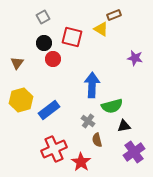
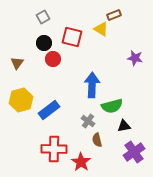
red cross: rotated 25 degrees clockwise
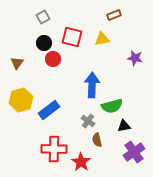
yellow triangle: moved 1 px right, 10 px down; rotated 42 degrees counterclockwise
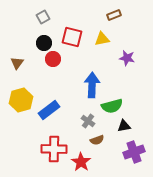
purple star: moved 8 px left
brown semicircle: rotated 96 degrees counterclockwise
purple cross: rotated 15 degrees clockwise
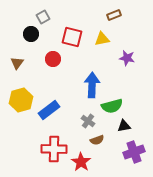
black circle: moved 13 px left, 9 px up
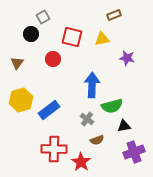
gray cross: moved 1 px left, 2 px up
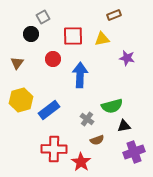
red square: moved 1 px right, 1 px up; rotated 15 degrees counterclockwise
blue arrow: moved 12 px left, 10 px up
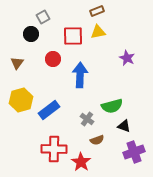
brown rectangle: moved 17 px left, 4 px up
yellow triangle: moved 4 px left, 7 px up
purple star: rotated 14 degrees clockwise
black triangle: rotated 32 degrees clockwise
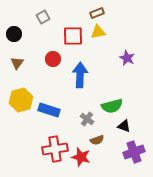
brown rectangle: moved 2 px down
black circle: moved 17 px left
blue rectangle: rotated 55 degrees clockwise
red cross: moved 1 px right; rotated 10 degrees counterclockwise
red star: moved 5 px up; rotated 18 degrees counterclockwise
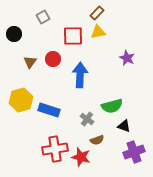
brown rectangle: rotated 24 degrees counterclockwise
brown triangle: moved 13 px right, 1 px up
